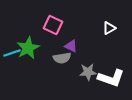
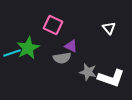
white triangle: rotated 40 degrees counterclockwise
gray star: rotated 18 degrees clockwise
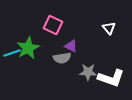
gray star: rotated 12 degrees counterclockwise
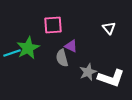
pink square: rotated 30 degrees counterclockwise
gray semicircle: rotated 84 degrees clockwise
gray star: rotated 24 degrees counterclockwise
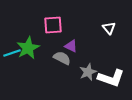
gray semicircle: rotated 132 degrees clockwise
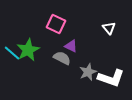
pink square: moved 3 px right, 1 px up; rotated 30 degrees clockwise
green star: moved 2 px down
cyan line: rotated 60 degrees clockwise
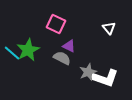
purple triangle: moved 2 px left
white L-shape: moved 6 px left
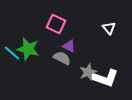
green star: moved 1 px up; rotated 30 degrees counterclockwise
